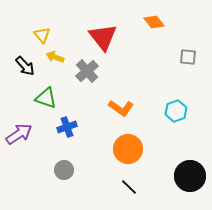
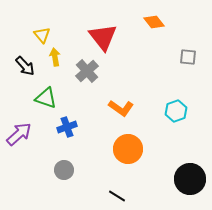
yellow arrow: rotated 60 degrees clockwise
purple arrow: rotated 8 degrees counterclockwise
black circle: moved 3 px down
black line: moved 12 px left, 9 px down; rotated 12 degrees counterclockwise
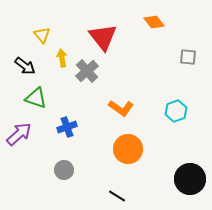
yellow arrow: moved 7 px right, 1 px down
black arrow: rotated 10 degrees counterclockwise
green triangle: moved 10 px left
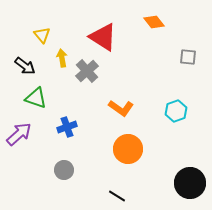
red triangle: rotated 20 degrees counterclockwise
black circle: moved 4 px down
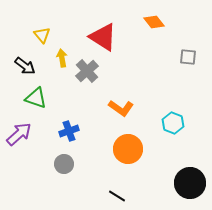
cyan hexagon: moved 3 px left, 12 px down; rotated 20 degrees counterclockwise
blue cross: moved 2 px right, 4 px down
gray circle: moved 6 px up
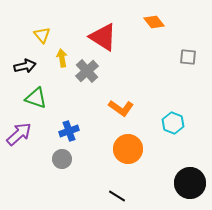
black arrow: rotated 50 degrees counterclockwise
gray circle: moved 2 px left, 5 px up
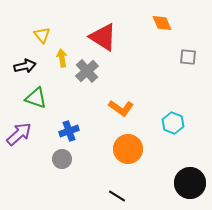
orange diamond: moved 8 px right, 1 px down; rotated 15 degrees clockwise
